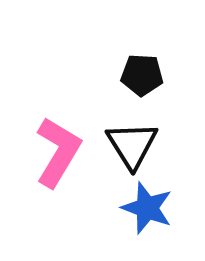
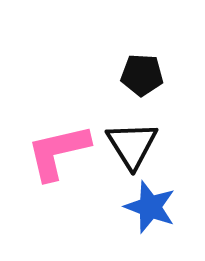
pink L-shape: rotated 134 degrees counterclockwise
blue star: moved 3 px right, 1 px up
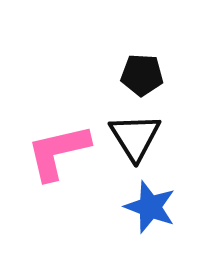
black triangle: moved 3 px right, 8 px up
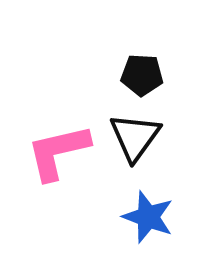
black triangle: rotated 8 degrees clockwise
blue star: moved 2 px left, 10 px down
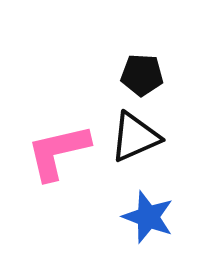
black triangle: rotated 30 degrees clockwise
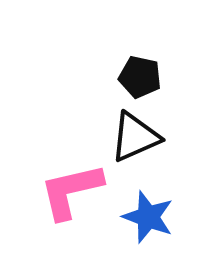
black pentagon: moved 2 px left, 2 px down; rotated 9 degrees clockwise
pink L-shape: moved 13 px right, 39 px down
